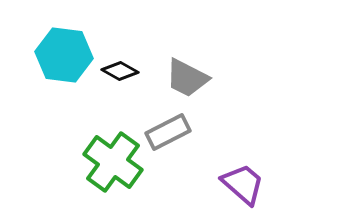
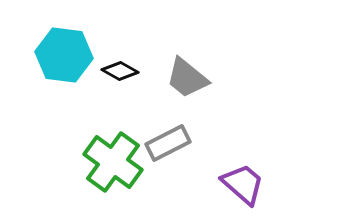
gray trapezoid: rotated 12 degrees clockwise
gray rectangle: moved 11 px down
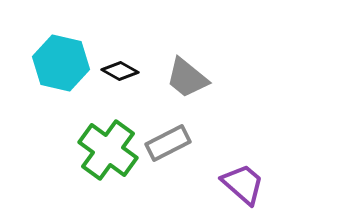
cyan hexagon: moved 3 px left, 8 px down; rotated 6 degrees clockwise
green cross: moved 5 px left, 12 px up
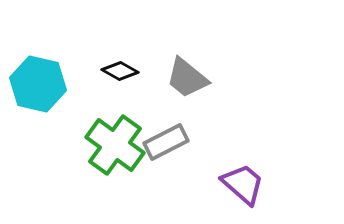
cyan hexagon: moved 23 px left, 21 px down
gray rectangle: moved 2 px left, 1 px up
green cross: moved 7 px right, 5 px up
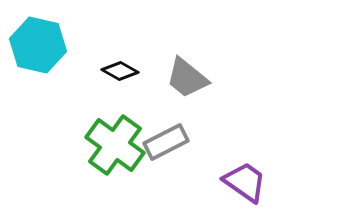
cyan hexagon: moved 39 px up
purple trapezoid: moved 2 px right, 2 px up; rotated 6 degrees counterclockwise
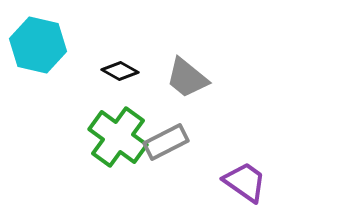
green cross: moved 3 px right, 8 px up
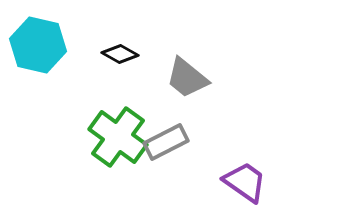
black diamond: moved 17 px up
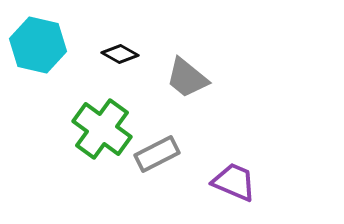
green cross: moved 16 px left, 8 px up
gray rectangle: moved 9 px left, 12 px down
purple trapezoid: moved 11 px left; rotated 12 degrees counterclockwise
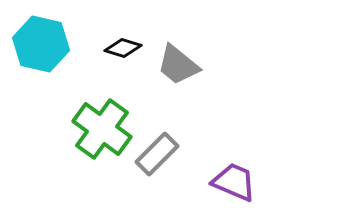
cyan hexagon: moved 3 px right, 1 px up
black diamond: moved 3 px right, 6 px up; rotated 12 degrees counterclockwise
gray trapezoid: moved 9 px left, 13 px up
gray rectangle: rotated 18 degrees counterclockwise
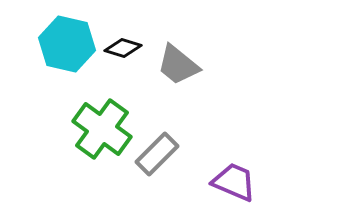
cyan hexagon: moved 26 px right
